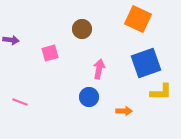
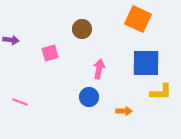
blue square: rotated 20 degrees clockwise
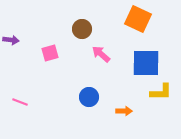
pink arrow: moved 2 px right, 15 px up; rotated 60 degrees counterclockwise
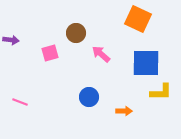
brown circle: moved 6 px left, 4 px down
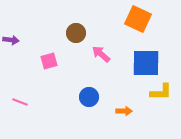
pink square: moved 1 px left, 8 px down
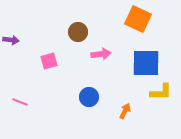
brown circle: moved 2 px right, 1 px up
pink arrow: rotated 132 degrees clockwise
orange arrow: moved 1 px right; rotated 63 degrees counterclockwise
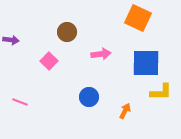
orange square: moved 1 px up
brown circle: moved 11 px left
pink square: rotated 30 degrees counterclockwise
